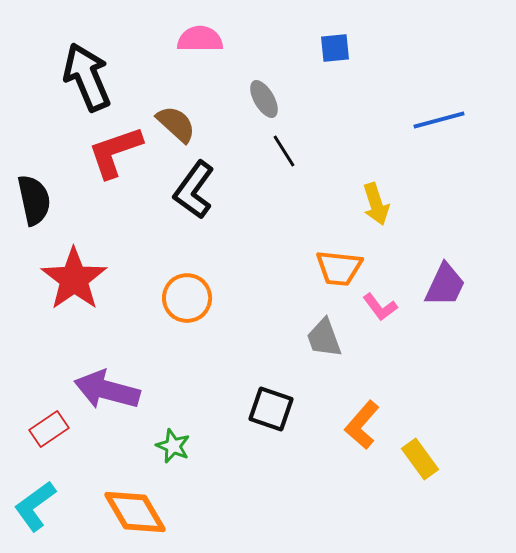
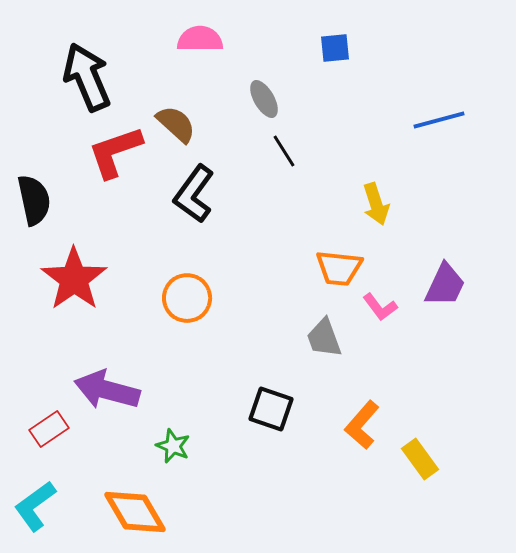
black L-shape: moved 4 px down
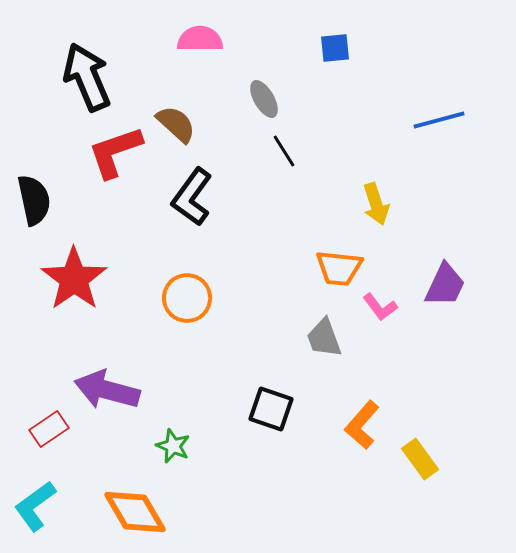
black L-shape: moved 2 px left, 3 px down
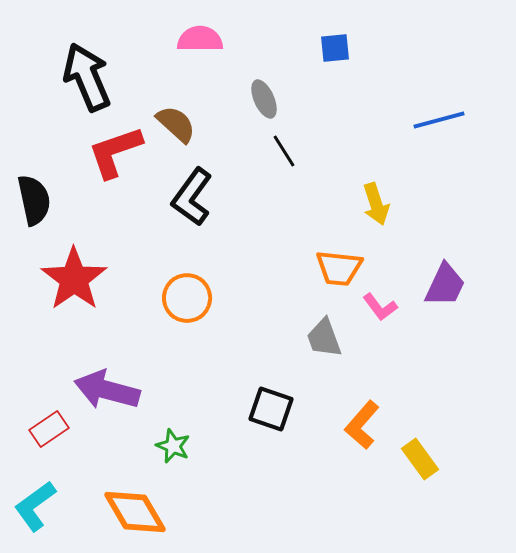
gray ellipse: rotated 6 degrees clockwise
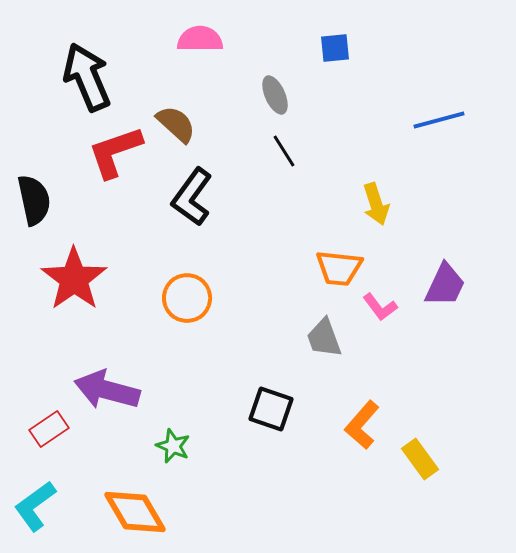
gray ellipse: moved 11 px right, 4 px up
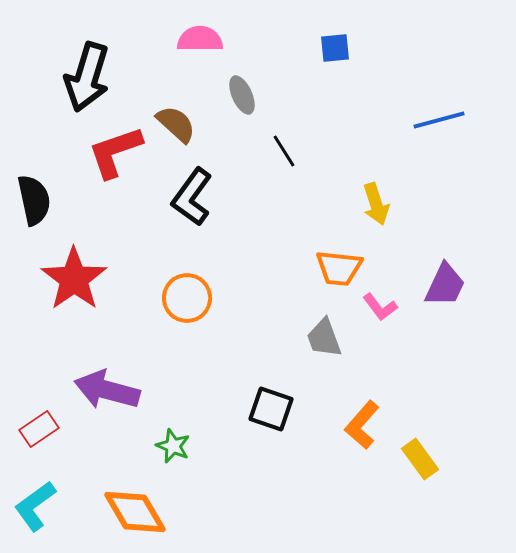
black arrow: rotated 140 degrees counterclockwise
gray ellipse: moved 33 px left
red rectangle: moved 10 px left
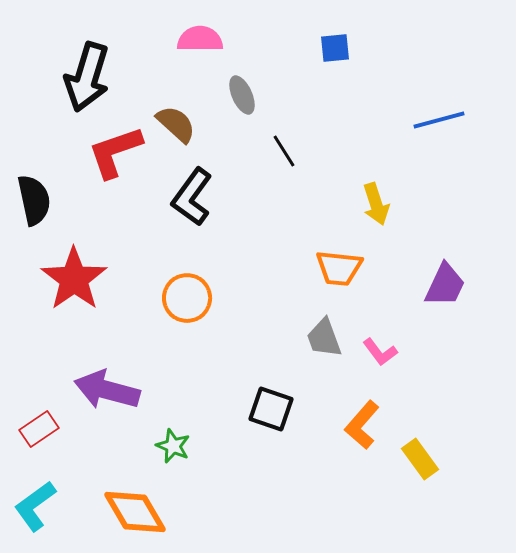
pink L-shape: moved 45 px down
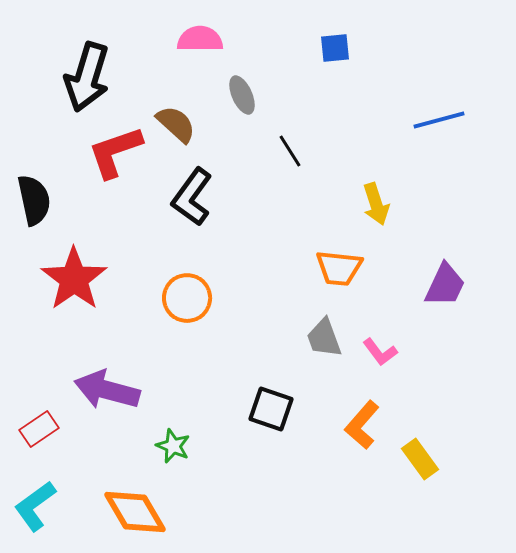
black line: moved 6 px right
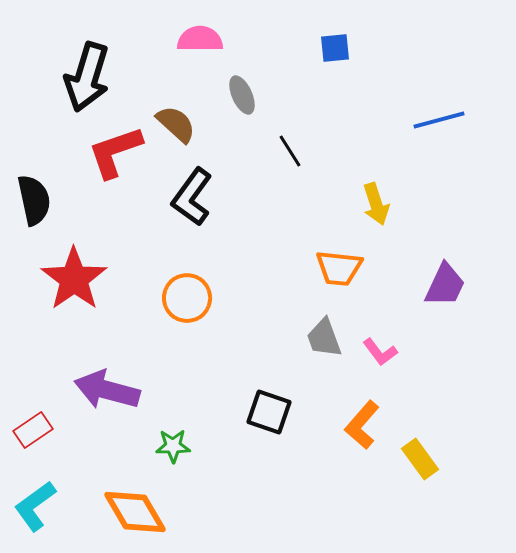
black square: moved 2 px left, 3 px down
red rectangle: moved 6 px left, 1 px down
green star: rotated 24 degrees counterclockwise
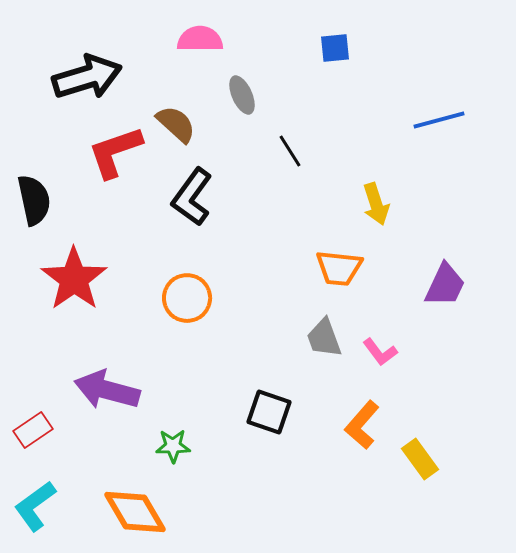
black arrow: rotated 124 degrees counterclockwise
